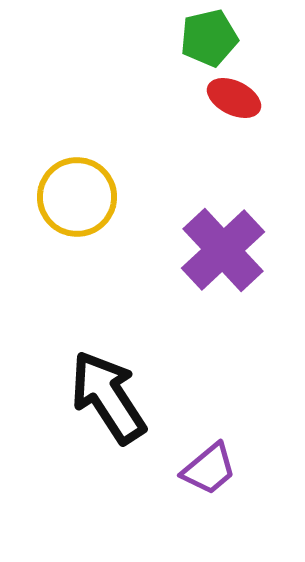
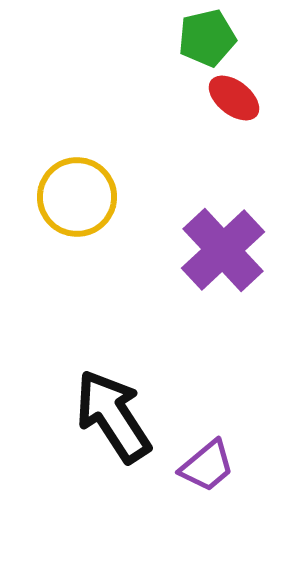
green pentagon: moved 2 px left
red ellipse: rotated 12 degrees clockwise
black arrow: moved 5 px right, 19 px down
purple trapezoid: moved 2 px left, 3 px up
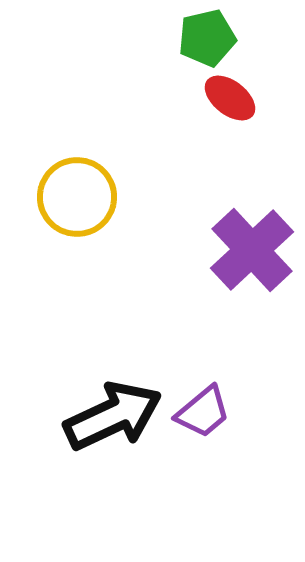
red ellipse: moved 4 px left
purple cross: moved 29 px right
black arrow: rotated 98 degrees clockwise
purple trapezoid: moved 4 px left, 54 px up
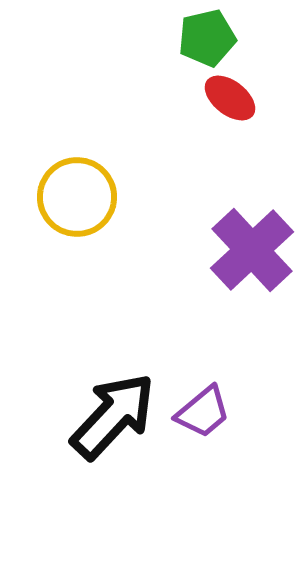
black arrow: rotated 22 degrees counterclockwise
